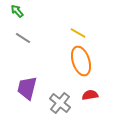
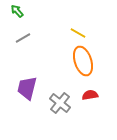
gray line: rotated 63 degrees counterclockwise
orange ellipse: moved 2 px right
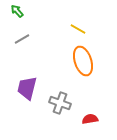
yellow line: moved 4 px up
gray line: moved 1 px left, 1 px down
red semicircle: moved 24 px down
gray cross: rotated 20 degrees counterclockwise
